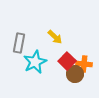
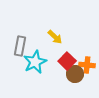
gray rectangle: moved 1 px right, 3 px down
orange cross: moved 3 px right, 1 px down
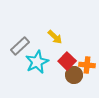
gray rectangle: rotated 36 degrees clockwise
cyan star: moved 2 px right
brown circle: moved 1 px left, 1 px down
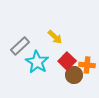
cyan star: rotated 15 degrees counterclockwise
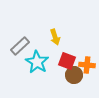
yellow arrow: rotated 28 degrees clockwise
red square: rotated 24 degrees counterclockwise
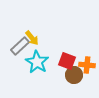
yellow arrow: moved 23 px left, 1 px down; rotated 21 degrees counterclockwise
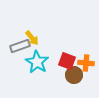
gray rectangle: rotated 24 degrees clockwise
orange cross: moved 1 px left, 2 px up
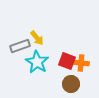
yellow arrow: moved 5 px right
orange cross: moved 5 px left
brown circle: moved 3 px left, 9 px down
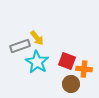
orange cross: moved 3 px right, 6 px down
